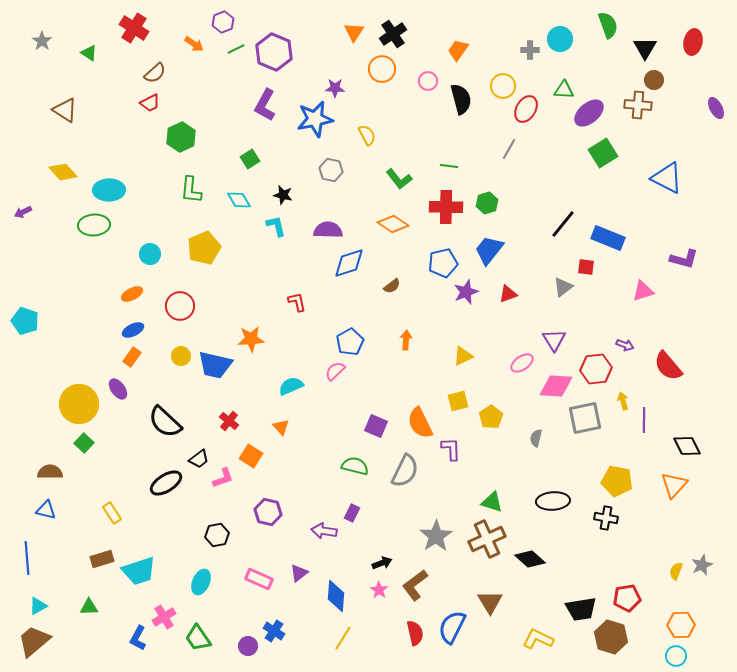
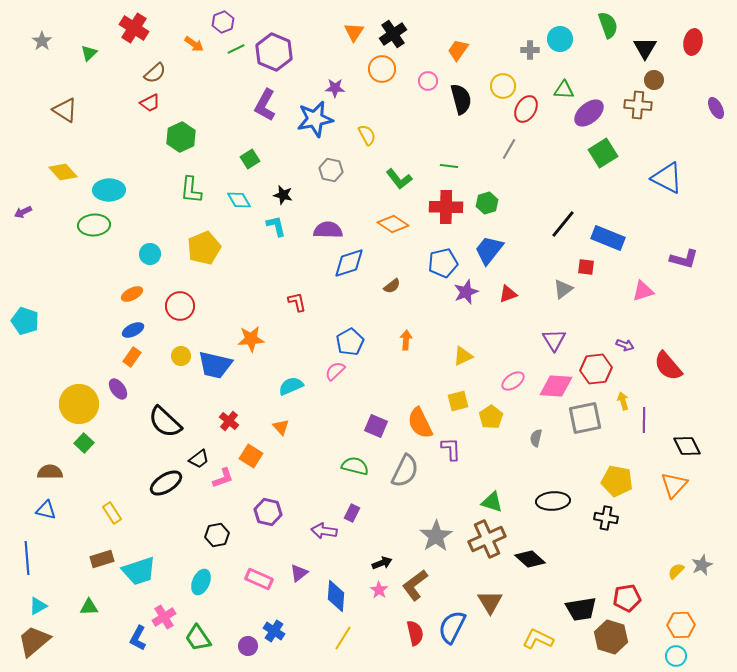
green triangle at (89, 53): rotated 42 degrees clockwise
gray triangle at (563, 287): moved 2 px down
pink ellipse at (522, 363): moved 9 px left, 18 px down
yellow semicircle at (676, 571): rotated 24 degrees clockwise
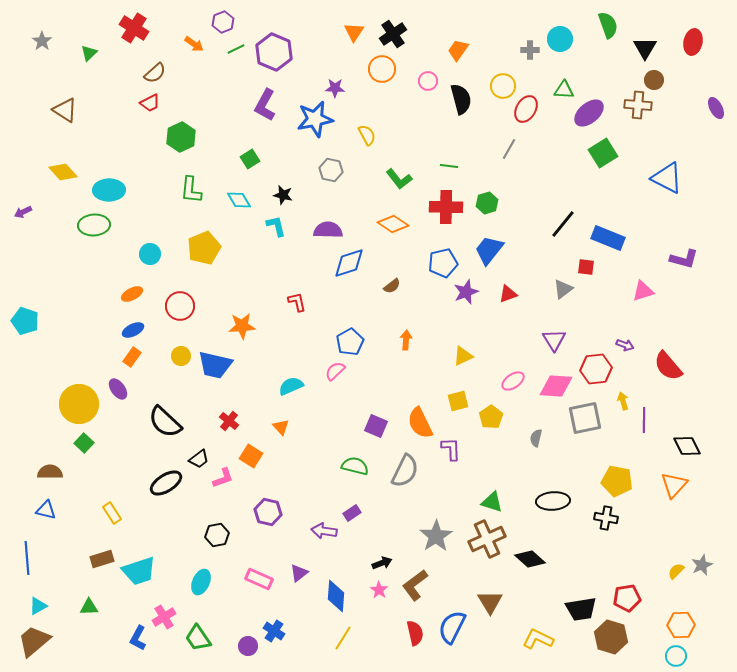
orange star at (251, 339): moved 9 px left, 13 px up
purple rectangle at (352, 513): rotated 30 degrees clockwise
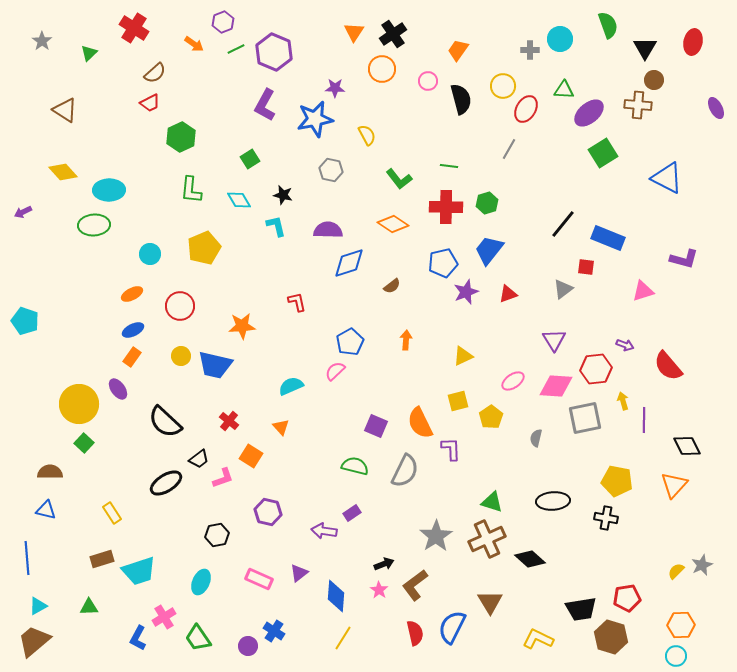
black arrow at (382, 563): moved 2 px right, 1 px down
